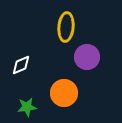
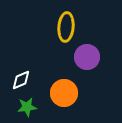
white diamond: moved 15 px down
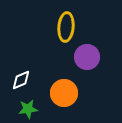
green star: moved 1 px right, 2 px down
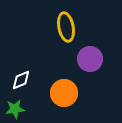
yellow ellipse: rotated 16 degrees counterclockwise
purple circle: moved 3 px right, 2 px down
green star: moved 13 px left
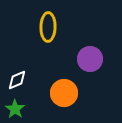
yellow ellipse: moved 18 px left; rotated 12 degrees clockwise
white diamond: moved 4 px left
green star: rotated 30 degrees counterclockwise
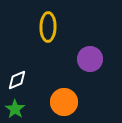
orange circle: moved 9 px down
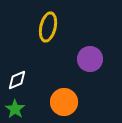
yellow ellipse: rotated 12 degrees clockwise
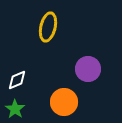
purple circle: moved 2 px left, 10 px down
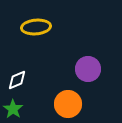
yellow ellipse: moved 12 px left; rotated 72 degrees clockwise
orange circle: moved 4 px right, 2 px down
green star: moved 2 px left
